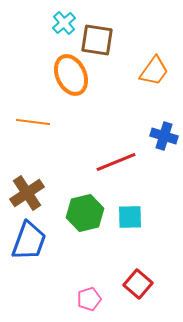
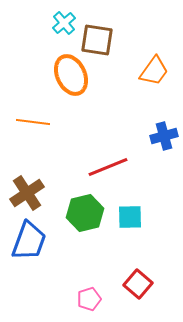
blue cross: rotated 32 degrees counterclockwise
red line: moved 8 px left, 5 px down
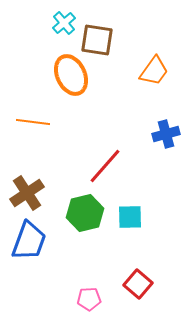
blue cross: moved 2 px right, 2 px up
red line: moved 3 px left, 1 px up; rotated 27 degrees counterclockwise
pink pentagon: rotated 15 degrees clockwise
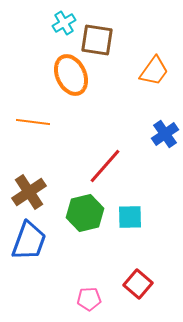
cyan cross: rotated 10 degrees clockwise
blue cross: moved 1 px left; rotated 20 degrees counterclockwise
brown cross: moved 2 px right, 1 px up
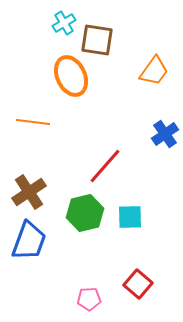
orange ellipse: moved 1 px down
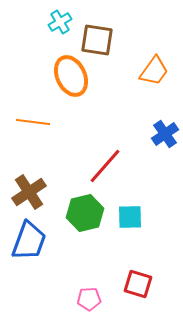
cyan cross: moved 4 px left, 1 px up
red square: rotated 24 degrees counterclockwise
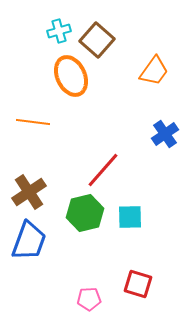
cyan cross: moved 1 px left, 9 px down; rotated 15 degrees clockwise
brown square: rotated 32 degrees clockwise
red line: moved 2 px left, 4 px down
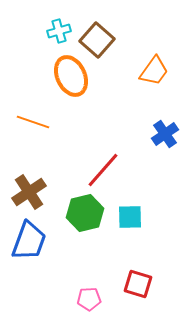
orange line: rotated 12 degrees clockwise
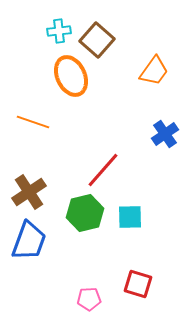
cyan cross: rotated 10 degrees clockwise
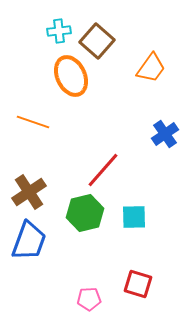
brown square: moved 1 px down
orange trapezoid: moved 3 px left, 3 px up
cyan square: moved 4 px right
